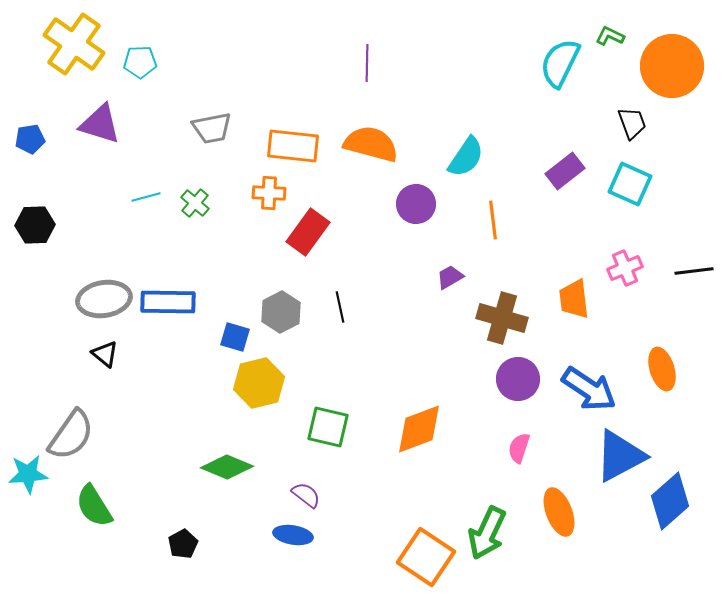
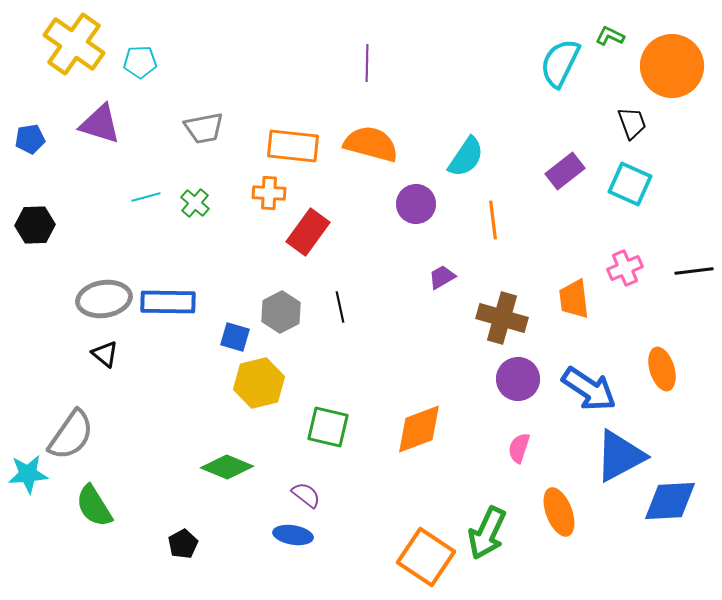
gray trapezoid at (212, 128): moved 8 px left
purple trapezoid at (450, 277): moved 8 px left
blue diamond at (670, 501): rotated 38 degrees clockwise
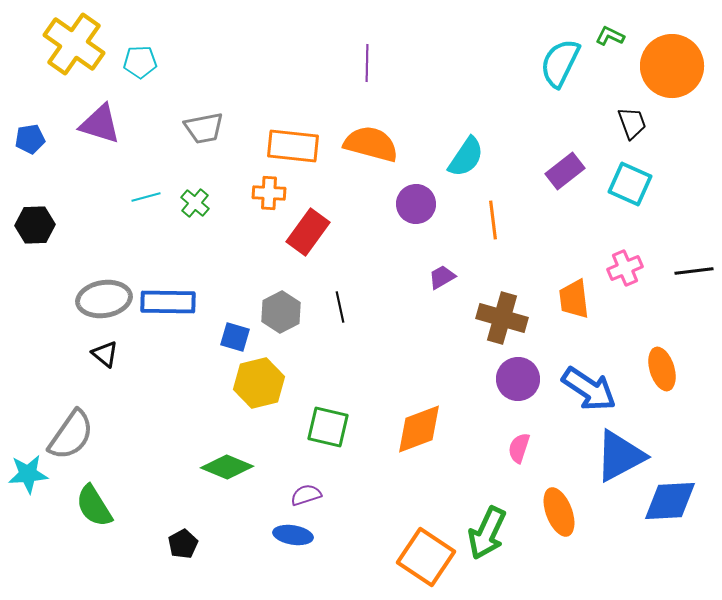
purple semicircle at (306, 495): rotated 56 degrees counterclockwise
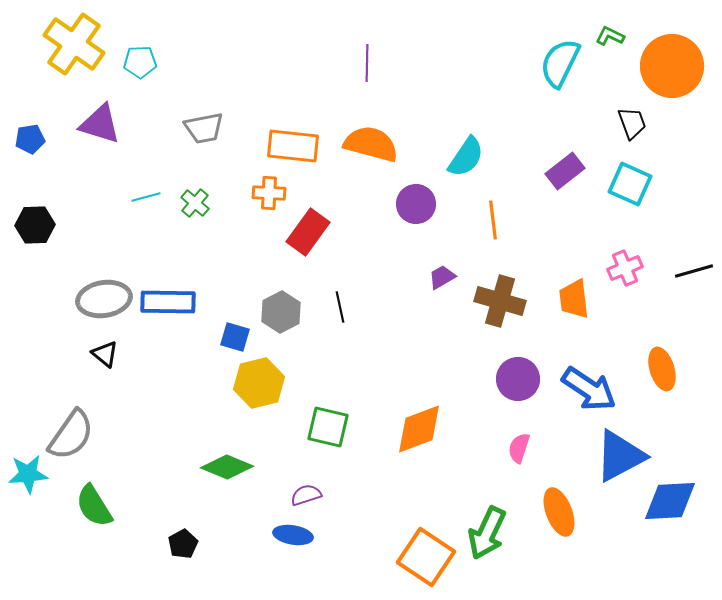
black line at (694, 271): rotated 9 degrees counterclockwise
brown cross at (502, 318): moved 2 px left, 17 px up
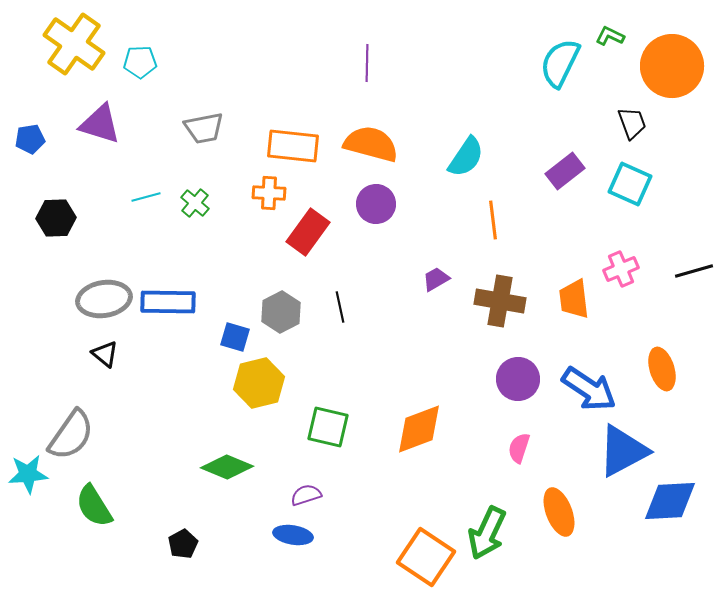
purple circle at (416, 204): moved 40 px left
black hexagon at (35, 225): moved 21 px right, 7 px up
pink cross at (625, 268): moved 4 px left, 1 px down
purple trapezoid at (442, 277): moved 6 px left, 2 px down
brown cross at (500, 301): rotated 6 degrees counterclockwise
blue triangle at (620, 456): moved 3 px right, 5 px up
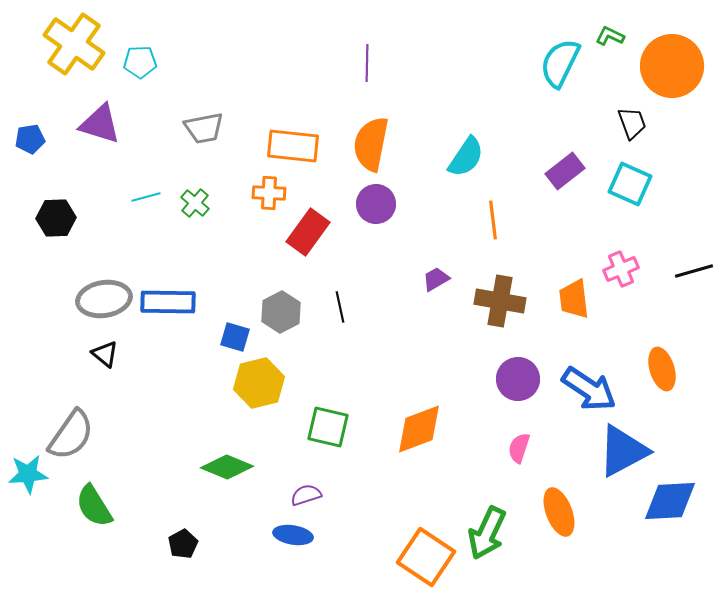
orange semicircle at (371, 144): rotated 94 degrees counterclockwise
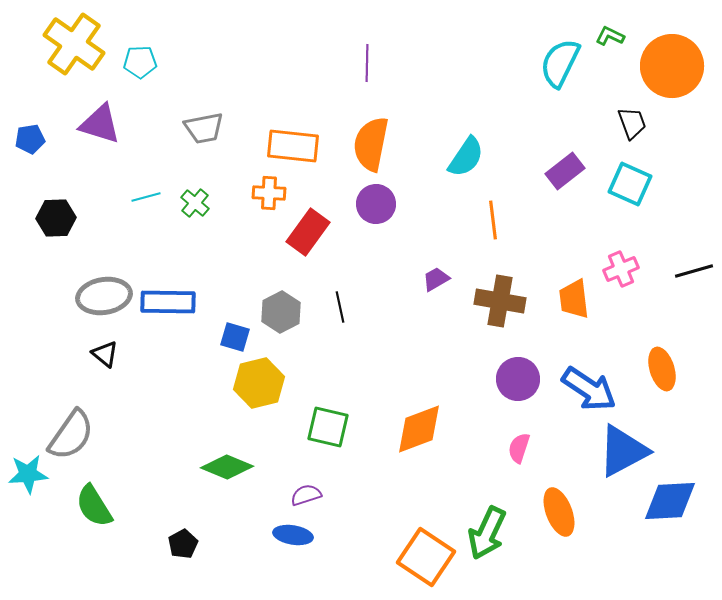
gray ellipse at (104, 299): moved 3 px up
